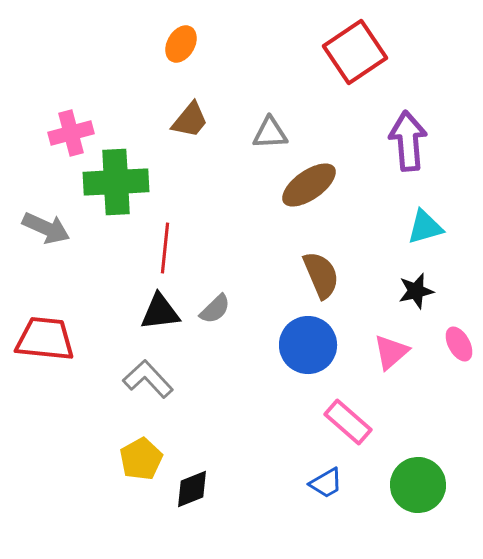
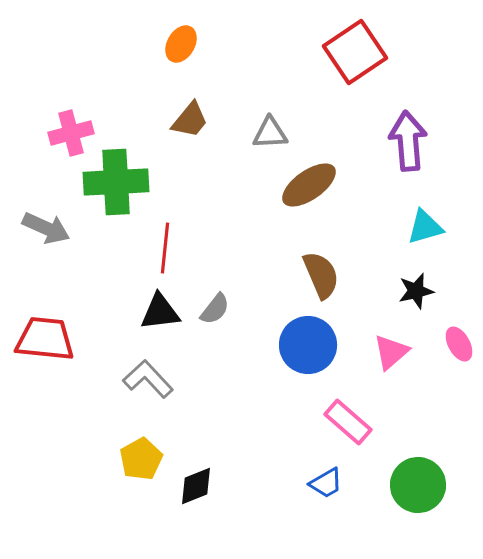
gray semicircle: rotated 8 degrees counterclockwise
black diamond: moved 4 px right, 3 px up
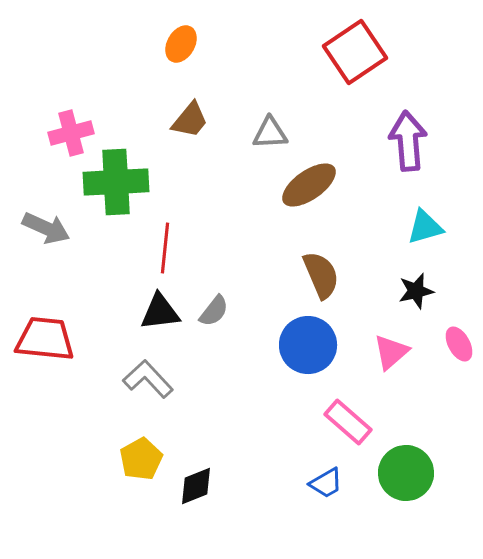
gray semicircle: moved 1 px left, 2 px down
green circle: moved 12 px left, 12 px up
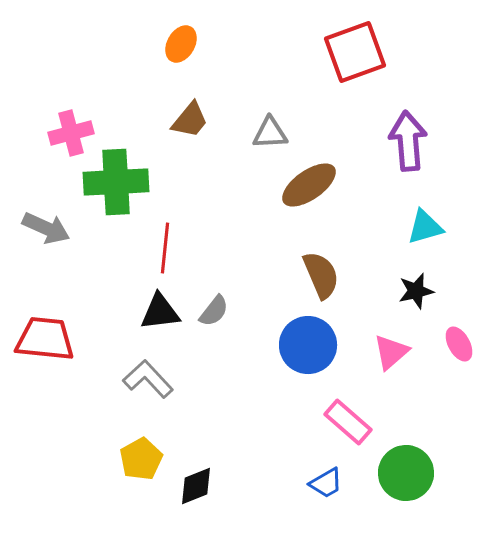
red square: rotated 14 degrees clockwise
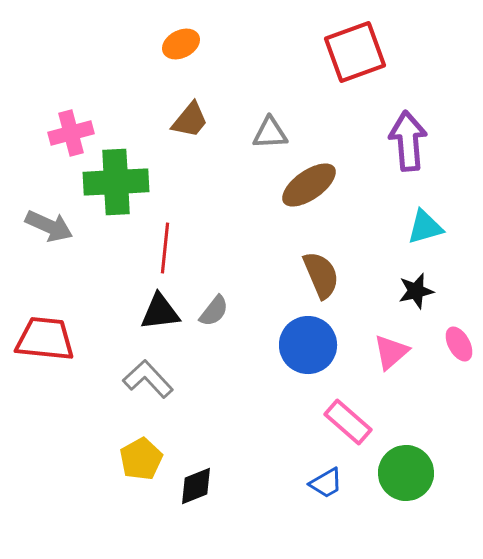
orange ellipse: rotated 33 degrees clockwise
gray arrow: moved 3 px right, 2 px up
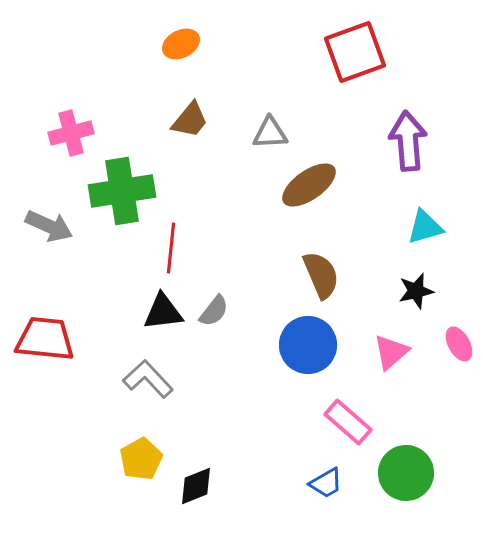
green cross: moved 6 px right, 9 px down; rotated 6 degrees counterclockwise
red line: moved 6 px right
black triangle: moved 3 px right
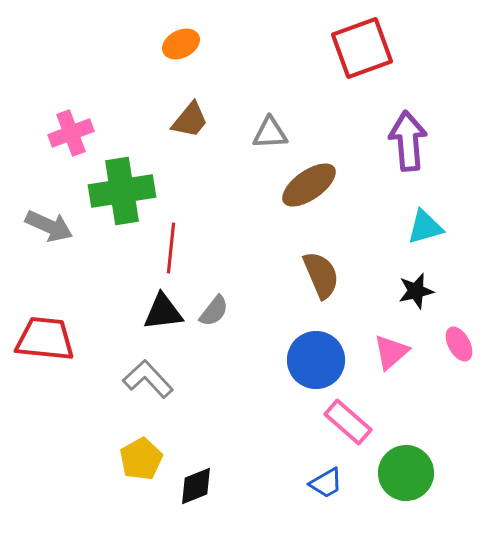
red square: moved 7 px right, 4 px up
pink cross: rotated 6 degrees counterclockwise
blue circle: moved 8 px right, 15 px down
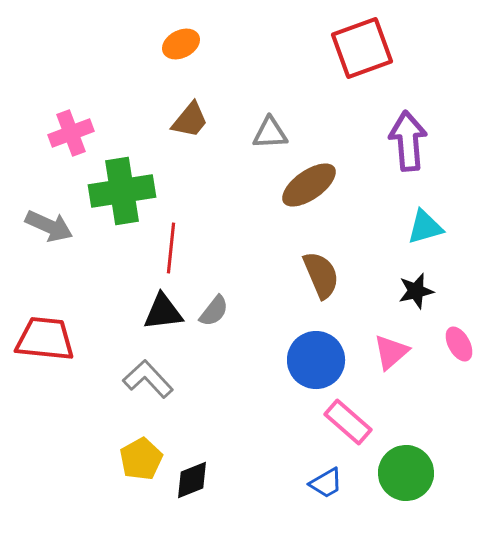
black diamond: moved 4 px left, 6 px up
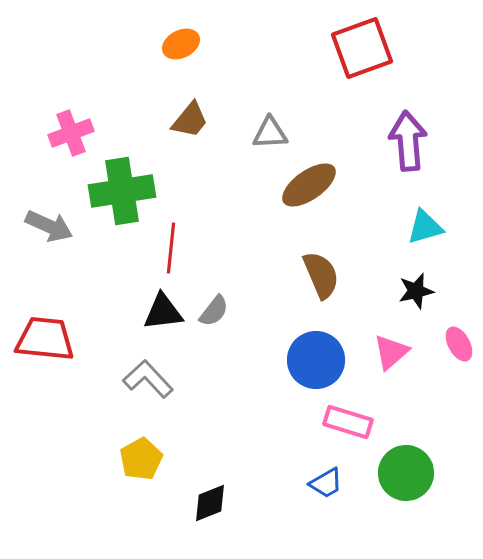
pink rectangle: rotated 24 degrees counterclockwise
black diamond: moved 18 px right, 23 px down
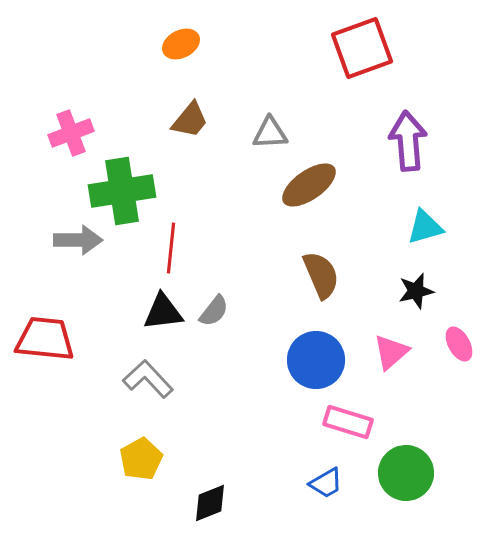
gray arrow: moved 29 px right, 14 px down; rotated 24 degrees counterclockwise
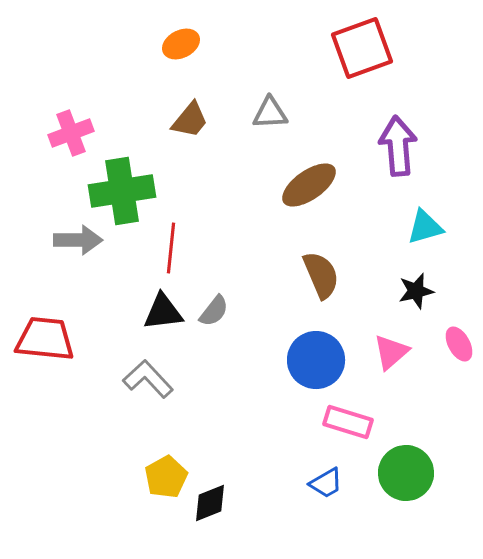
gray triangle: moved 20 px up
purple arrow: moved 10 px left, 5 px down
yellow pentagon: moved 25 px right, 18 px down
